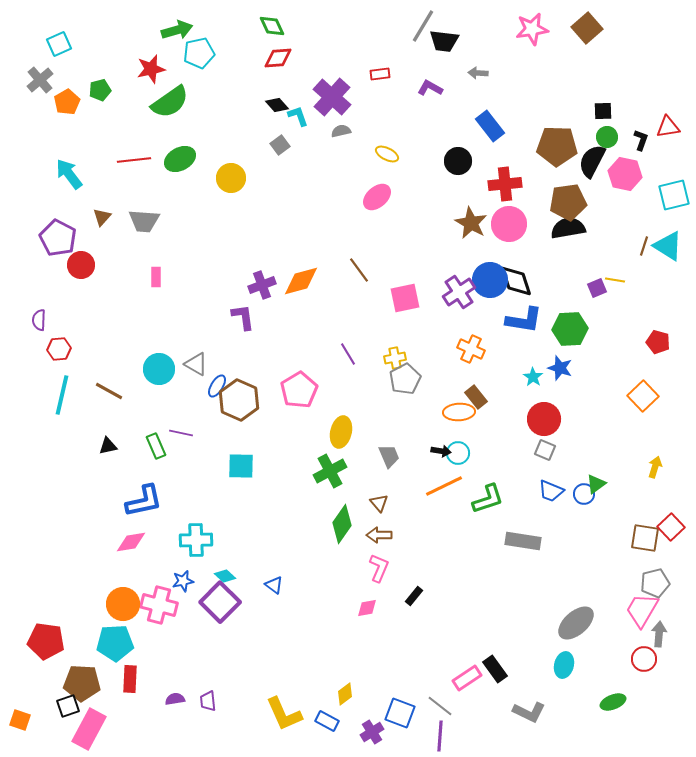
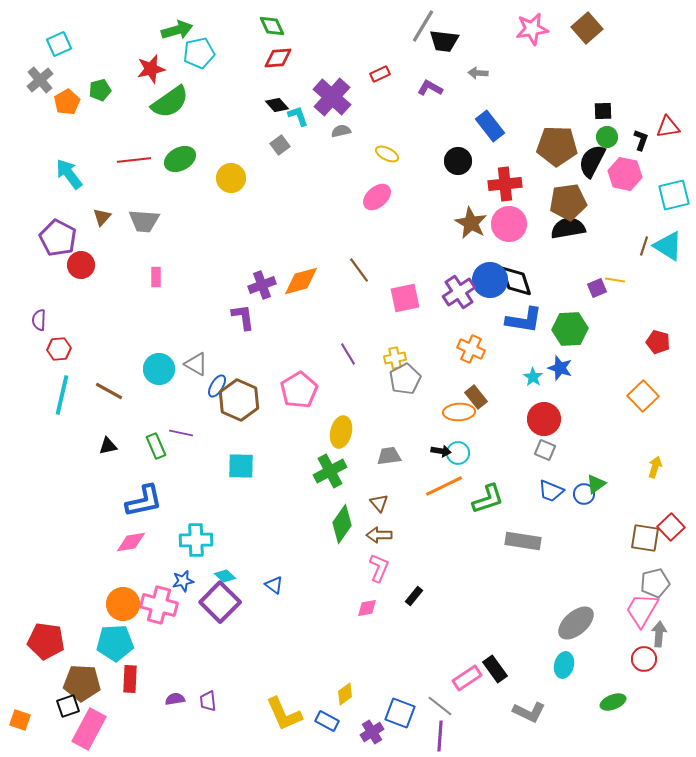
red rectangle at (380, 74): rotated 18 degrees counterclockwise
gray trapezoid at (389, 456): rotated 75 degrees counterclockwise
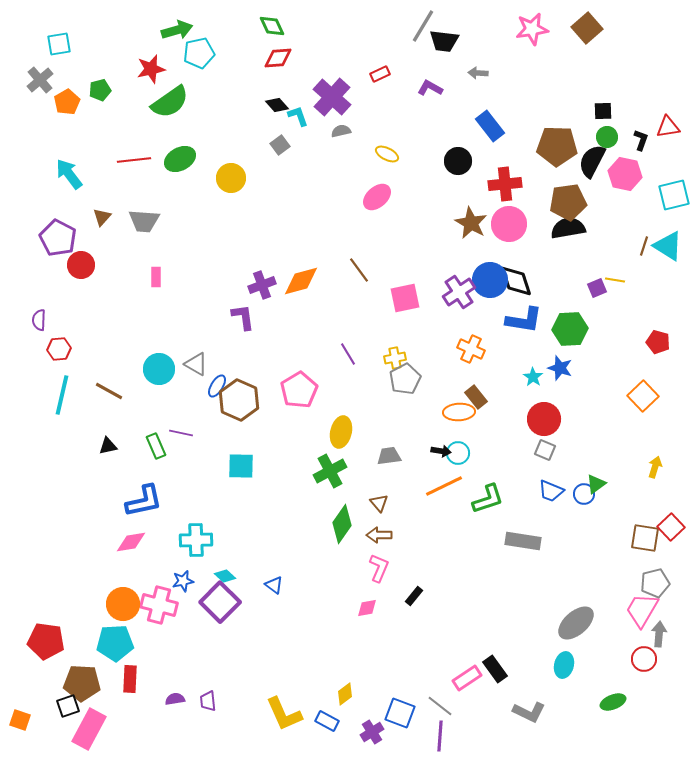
cyan square at (59, 44): rotated 15 degrees clockwise
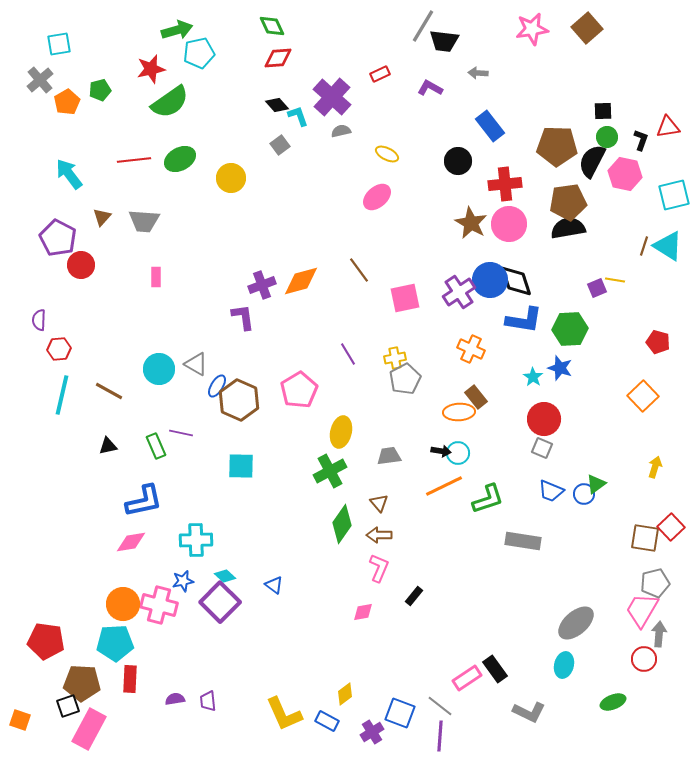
gray square at (545, 450): moved 3 px left, 2 px up
pink diamond at (367, 608): moved 4 px left, 4 px down
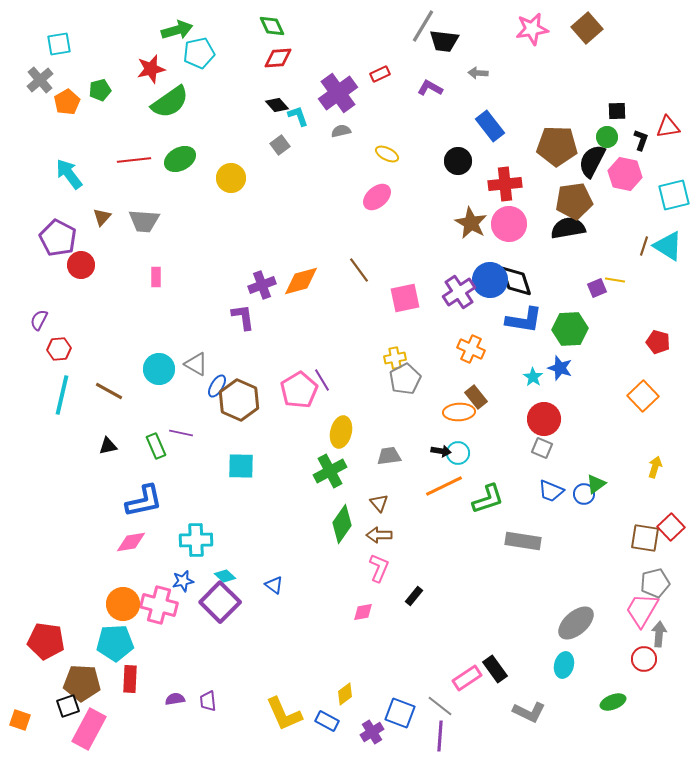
purple cross at (332, 97): moved 6 px right, 4 px up; rotated 12 degrees clockwise
black square at (603, 111): moved 14 px right
brown pentagon at (568, 202): moved 6 px right, 1 px up
purple semicircle at (39, 320): rotated 25 degrees clockwise
purple line at (348, 354): moved 26 px left, 26 px down
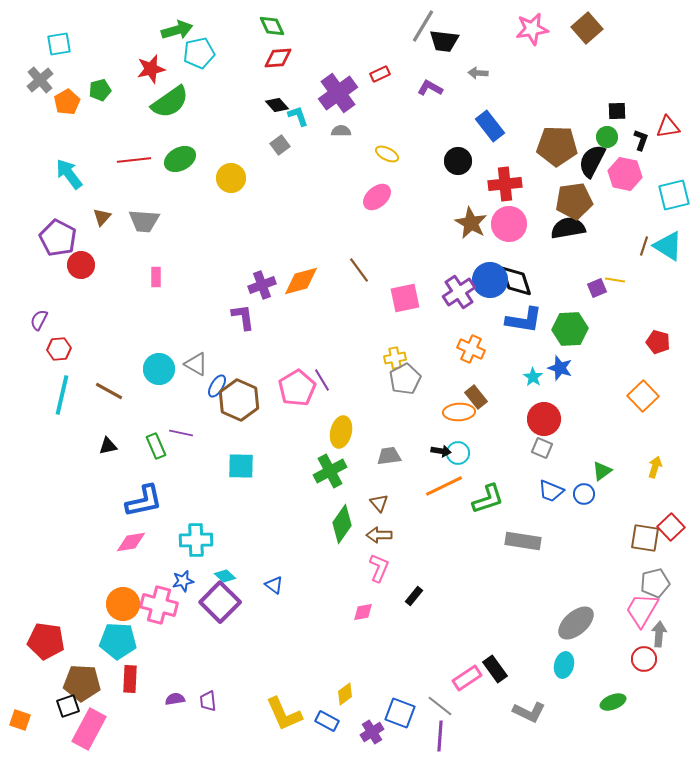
gray semicircle at (341, 131): rotated 12 degrees clockwise
pink pentagon at (299, 390): moved 2 px left, 2 px up
green triangle at (596, 484): moved 6 px right, 13 px up
cyan pentagon at (115, 643): moved 3 px right, 2 px up; rotated 6 degrees clockwise
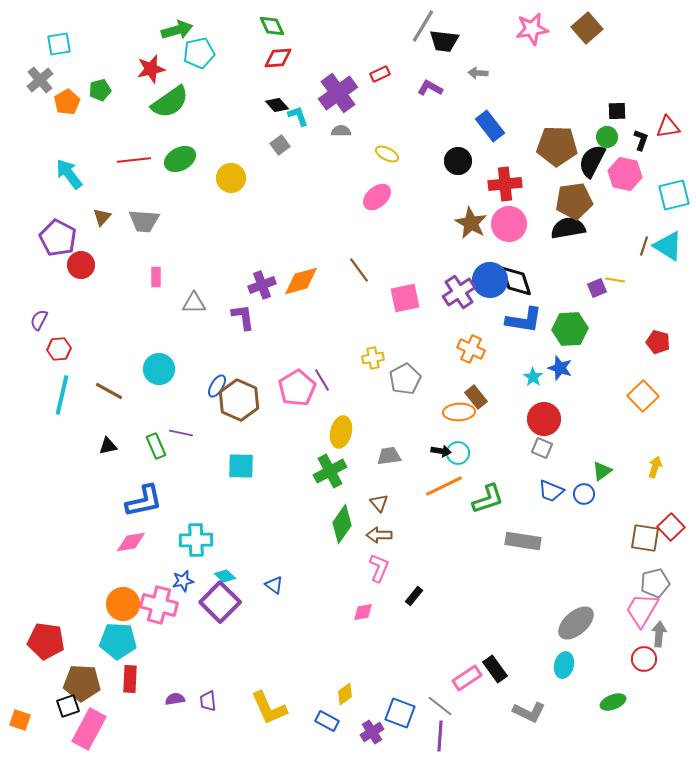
yellow cross at (395, 358): moved 22 px left
gray triangle at (196, 364): moved 2 px left, 61 px up; rotated 30 degrees counterclockwise
yellow L-shape at (284, 714): moved 15 px left, 6 px up
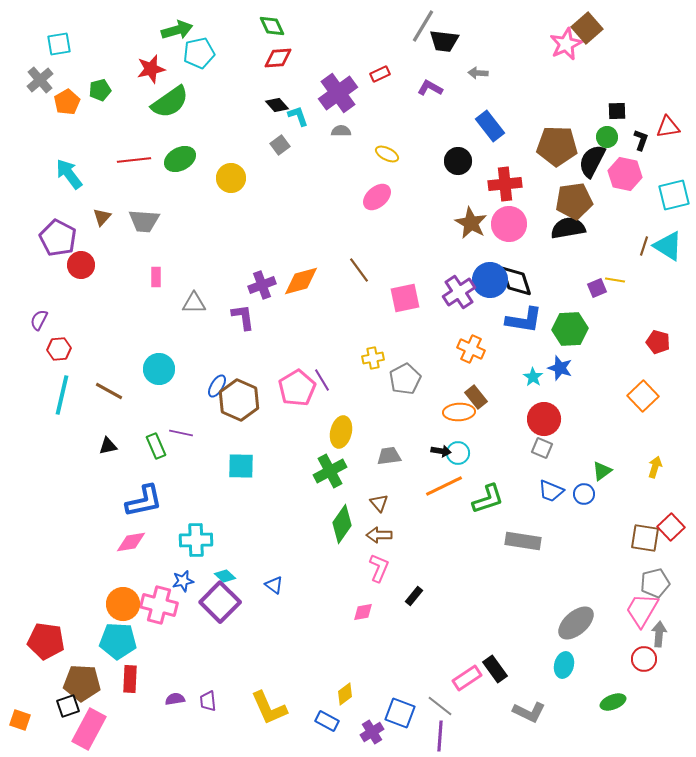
pink star at (532, 29): moved 34 px right, 15 px down; rotated 16 degrees counterclockwise
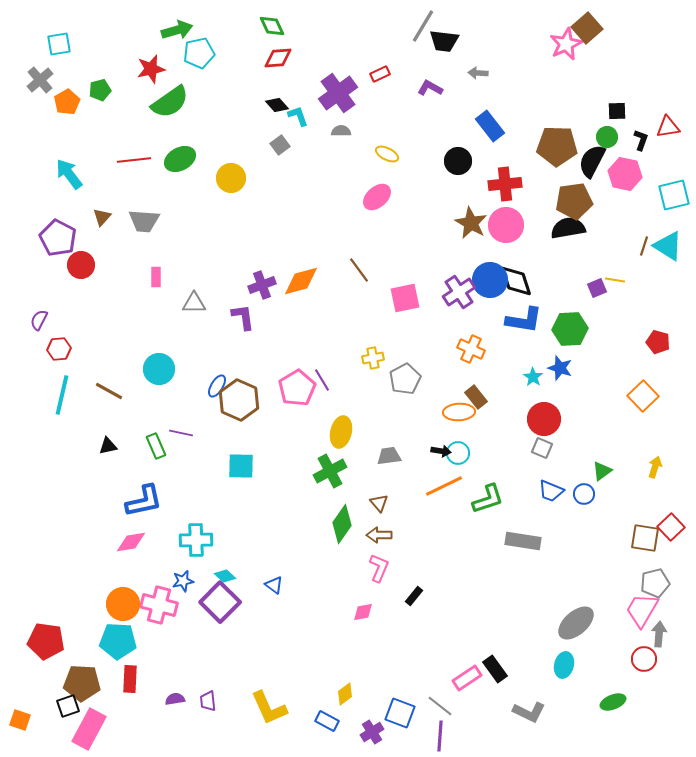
pink circle at (509, 224): moved 3 px left, 1 px down
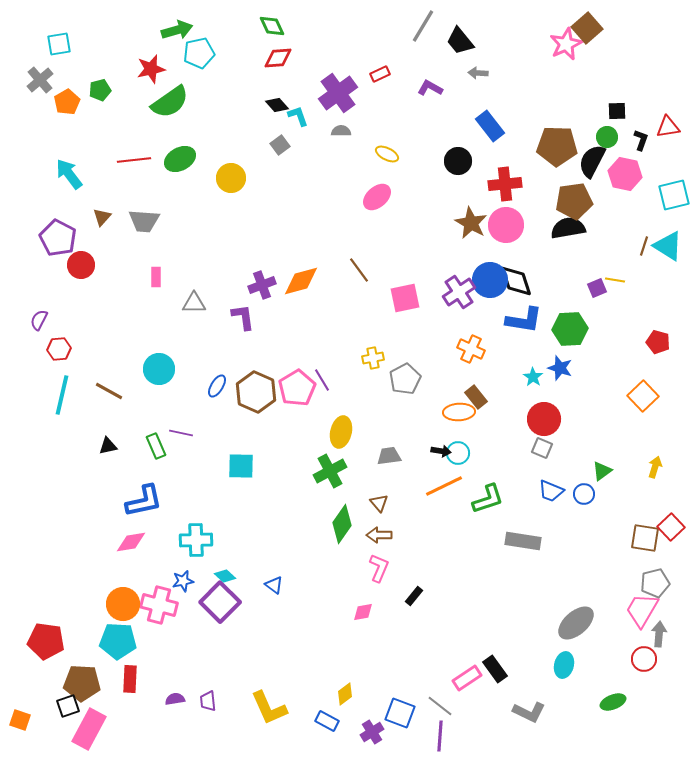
black trapezoid at (444, 41): moved 16 px right; rotated 44 degrees clockwise
brown hexagon at (239, 400): moved 17 px right, 8 px up
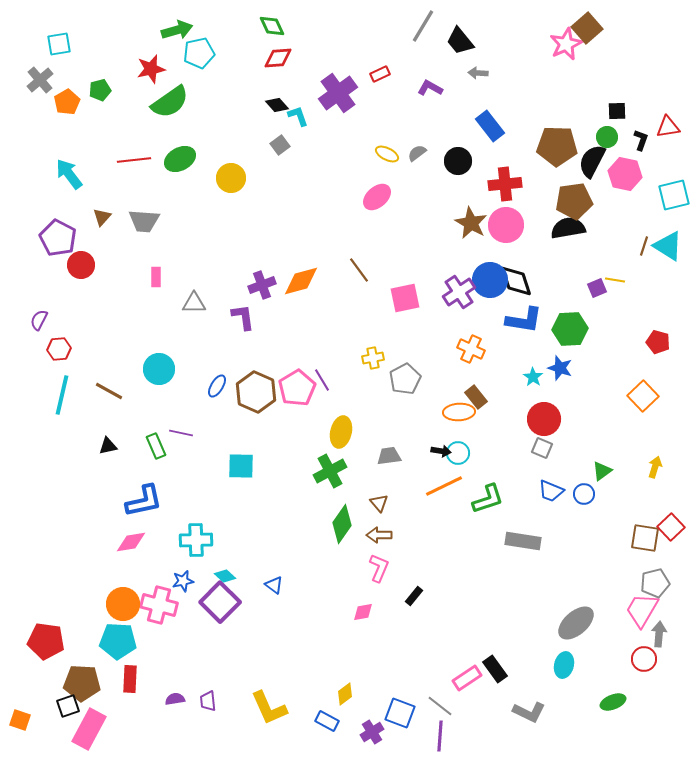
gray semicircle at (341, 131): moved 76 px right, 22 px down; rotated 36 degrees counterclockwise
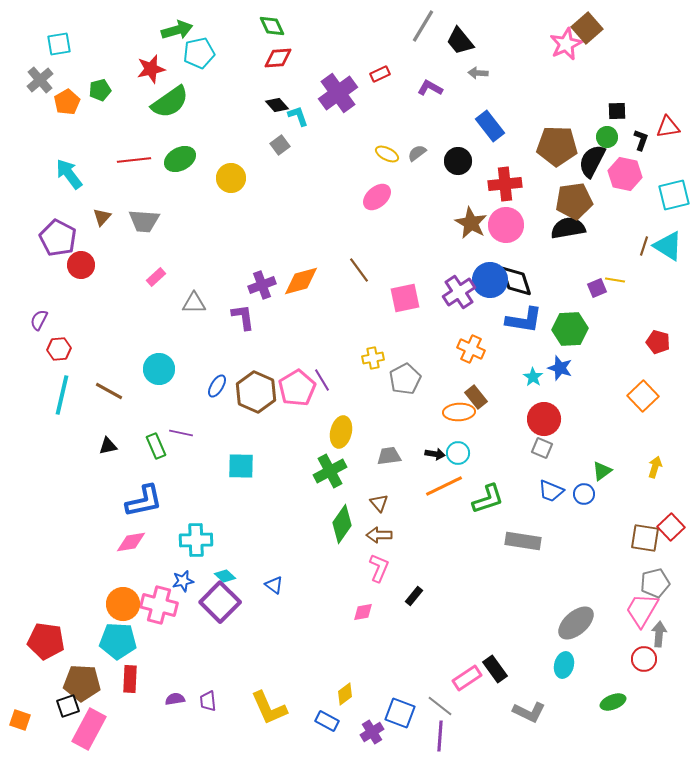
pink rectangle at (156, 277): rotated 48 degrees clockwise
black arrow at (441, 451): moved 6 px left, 3 px down
